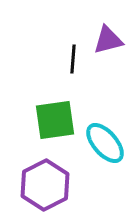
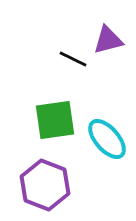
black line: rotated 68 degrees counterclockwise
cyan ellipse: moved 2 px right, 4 px up
purple hexagon: rotated 12 degrees counterclockwise
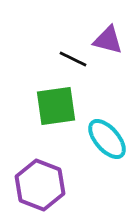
purple triangle: rotated 28 degrees clockwise
green square: moved 1 px right, 14 px up
purple hexagon: moved 5 px left
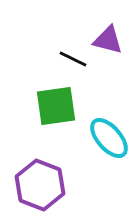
cyan ellipse: moved 2 px right, 1 px up
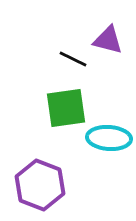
green square: moved 10 px right, 2 px down
cyan ellipse: rotated 45 degrees counterclockwise
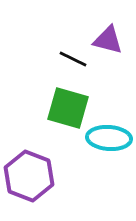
green square: moved 2 px right; rotated 24 degrees clockwise
purple hexagon: moved 11 px left, 9 px up
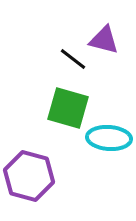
purple triangle: moved 4 px left
black line: rotated 12 degrees clockwise
purple hexagon: rotated 6 degrees counterclockwise
